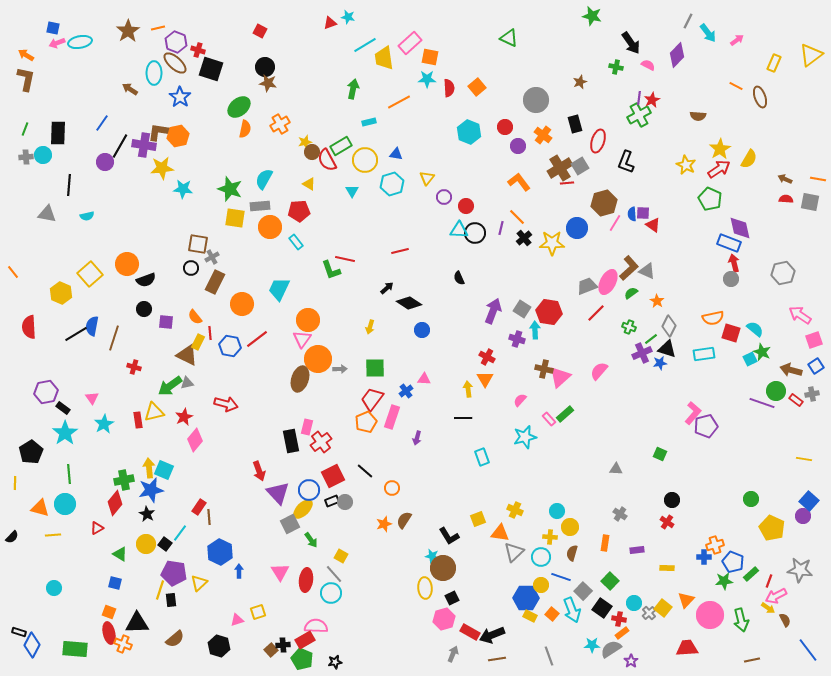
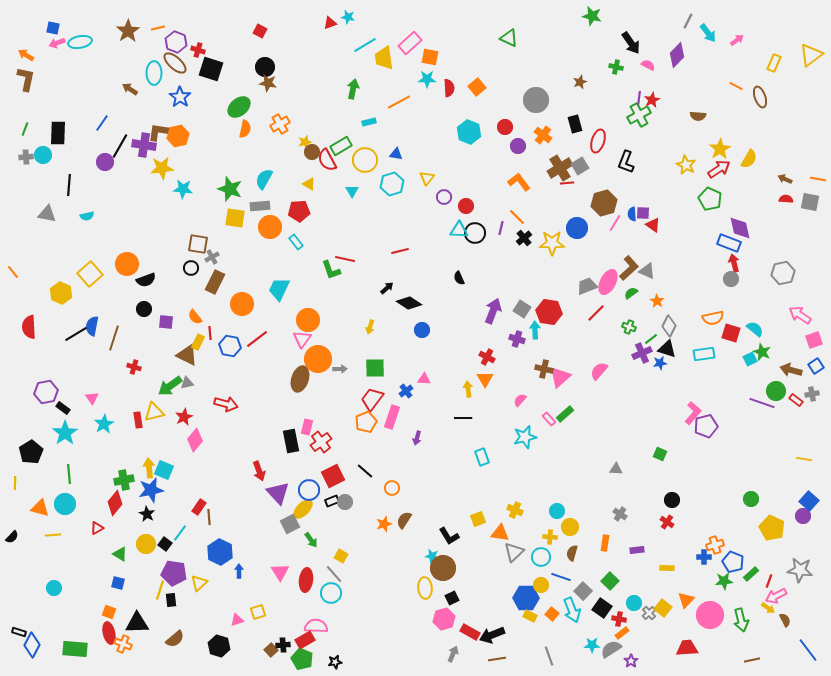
blue square at (115, 583): moved 3 px right
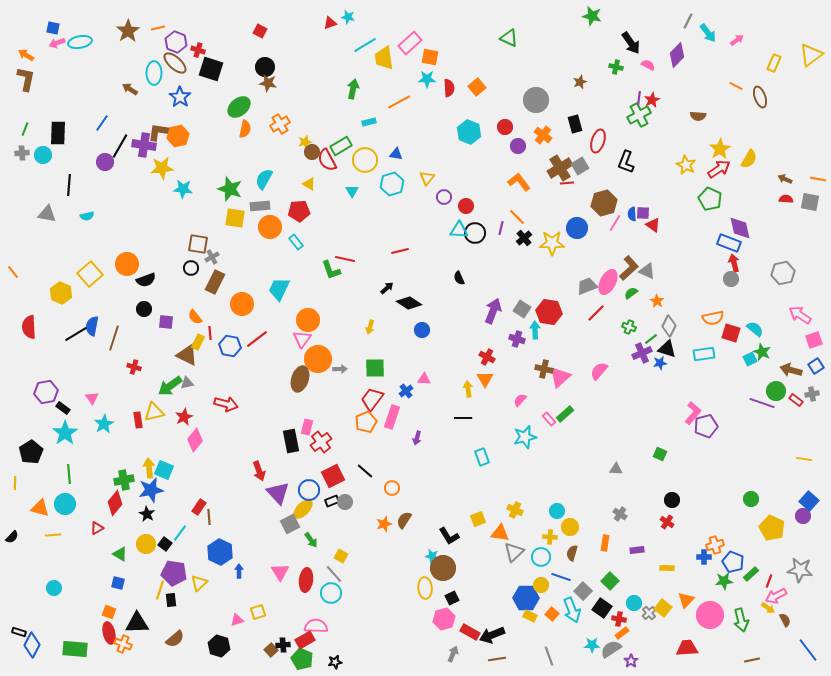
gray cross at (26, 157): moved 4 px left, 4 px up
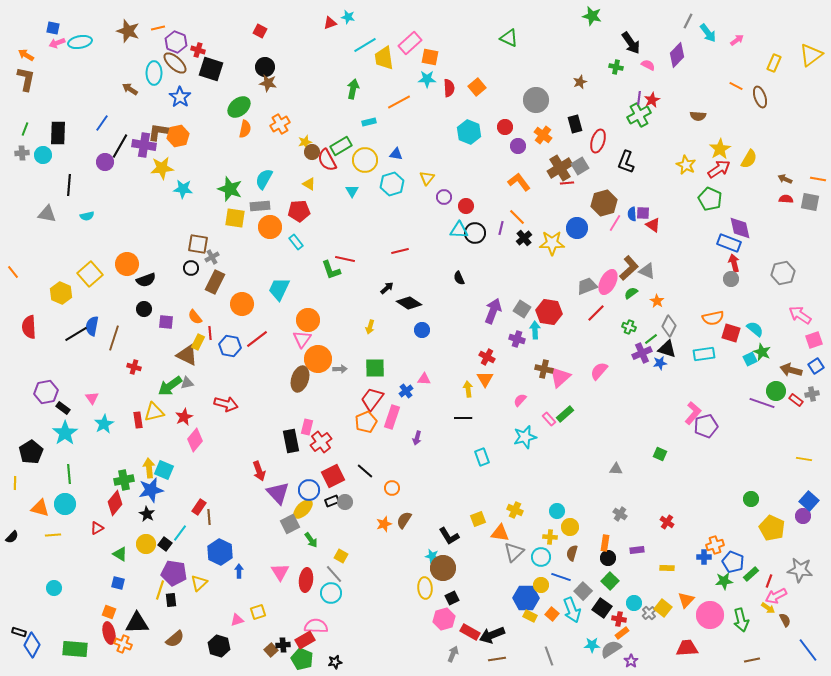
brown star at (128, 31): rotated 20 degrees counterclockwise
black circle at (672, 500): moved 64 px left, 58 px down
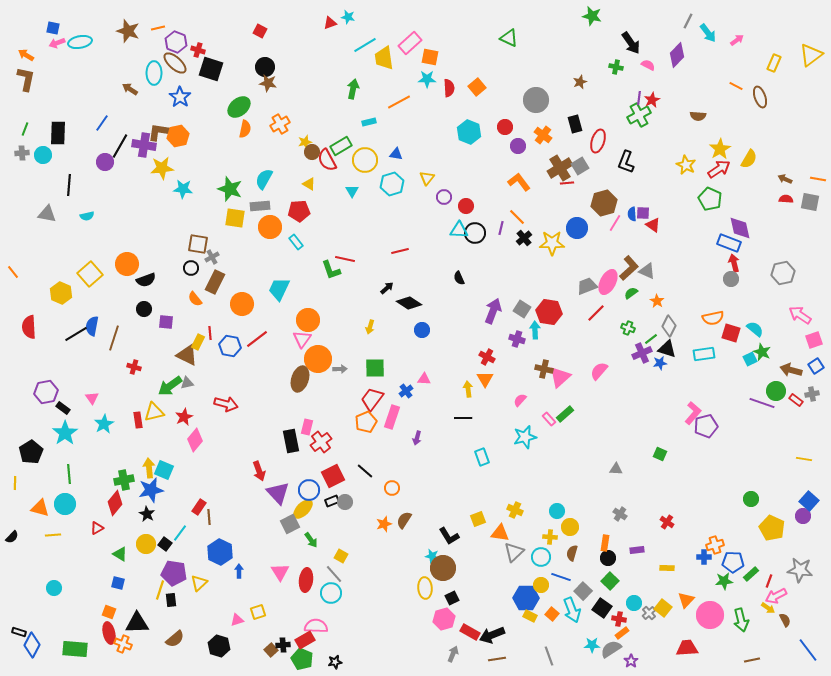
orange semicircle at (195, 317): moved 18 px up
green cross at (629, 327): moved 1 px left, 1 px down
blue pentagon at (733, 562): rotated 20 degrees counterclockwise
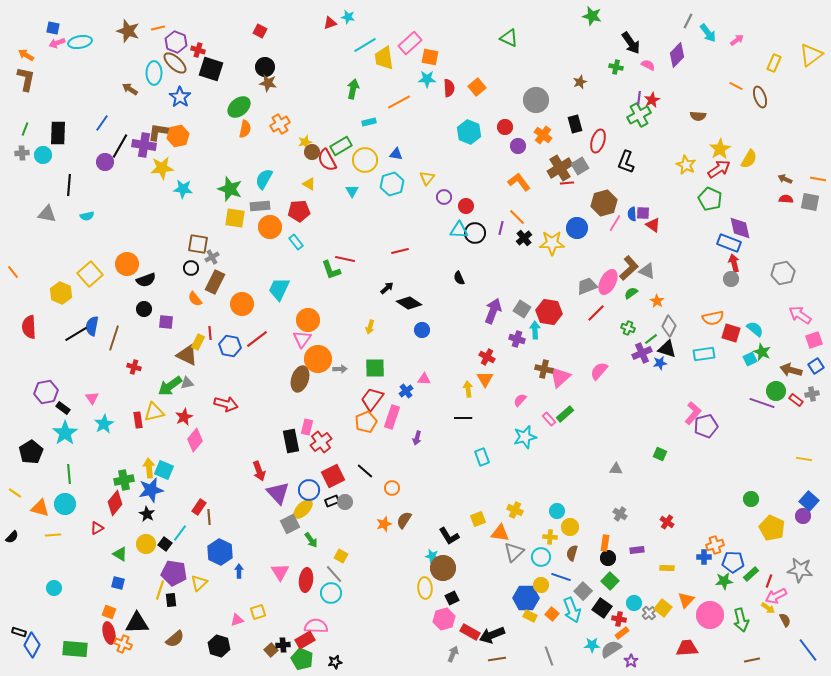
yellow line at (15, 483): moved 10 px down; rotated 56 degrees counterclockwise
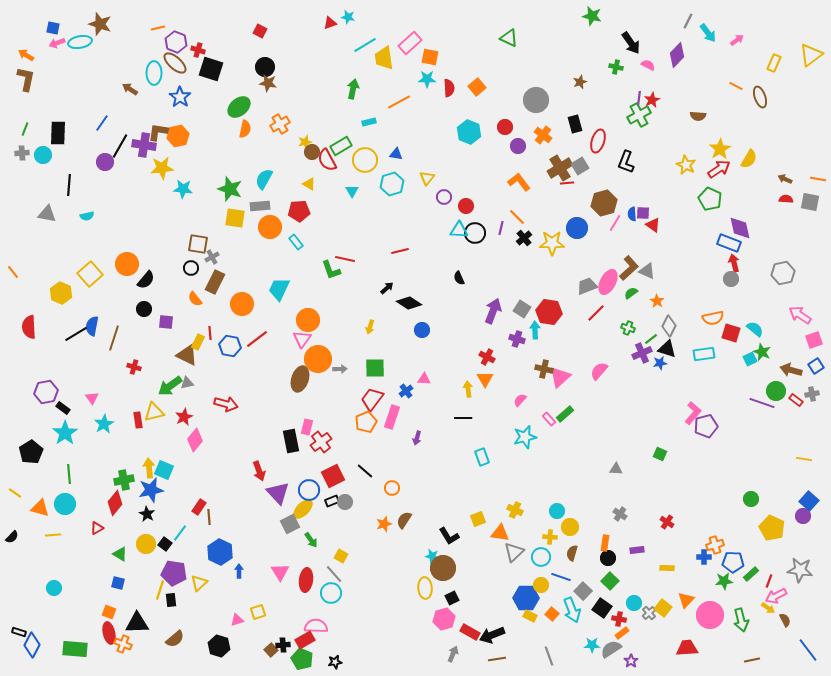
brown star at (128, 31): moved 28 px left, 7 px up
black semicircle at (146, 280): rotated 30 degrees counterclockwise
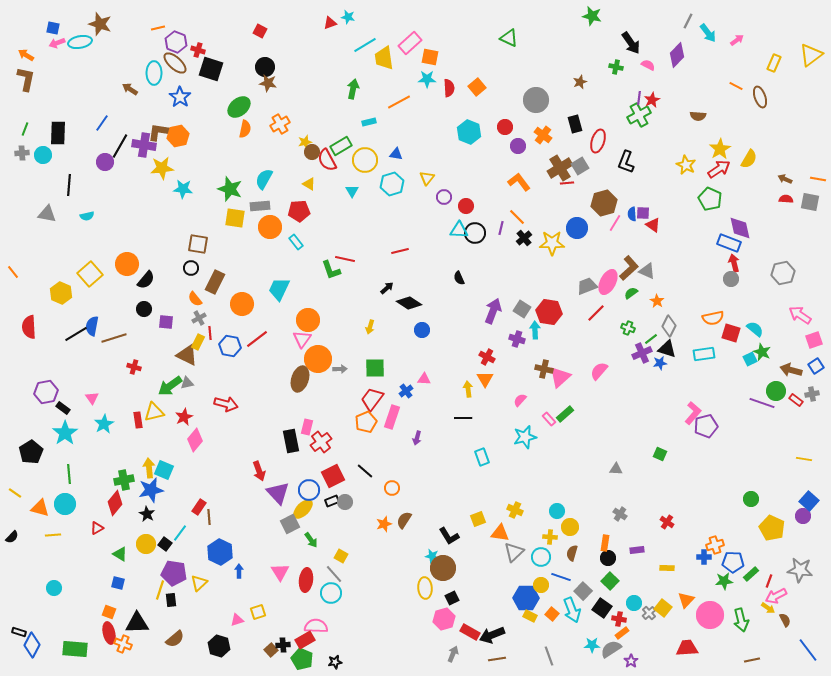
gray cross at (212, 257): moved 13 px left, 61 px down
brown line at (114, 338): rotated 55 degrees clockwise
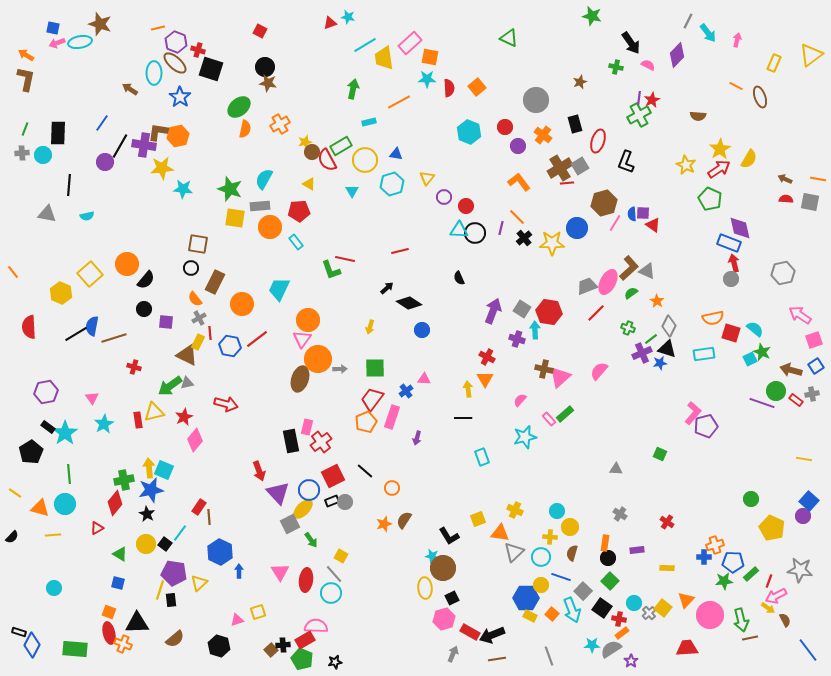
pink arrow at (737, 40): rotated 40 degrees counterclockwise
black rectangle at (63, 408): moved 15 px left, 19 px down
brown line at (752, 660): moved 2 px left, 22 px up
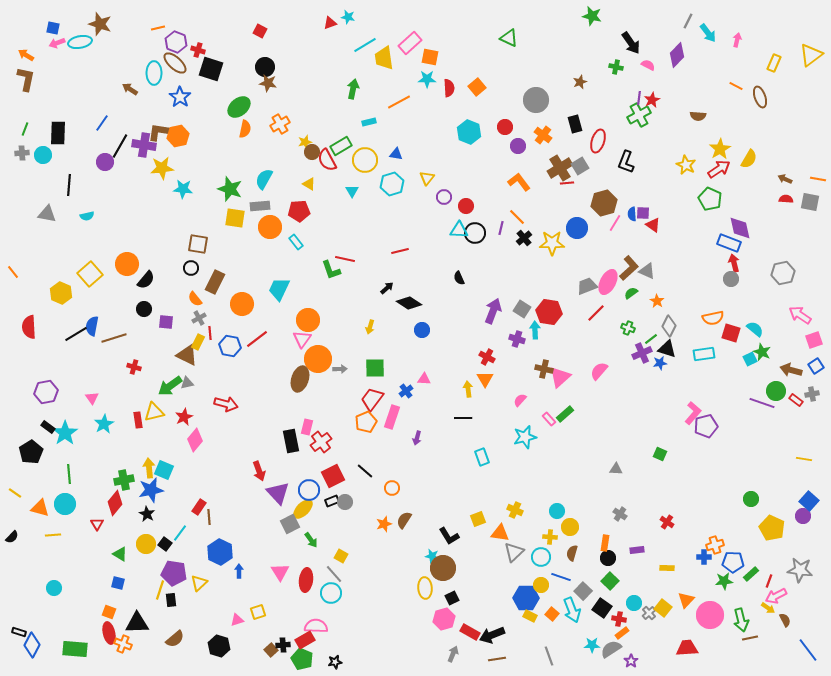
red triangle at (97, 528): moved 4 px up; rotated 32 degrees counterclockwise
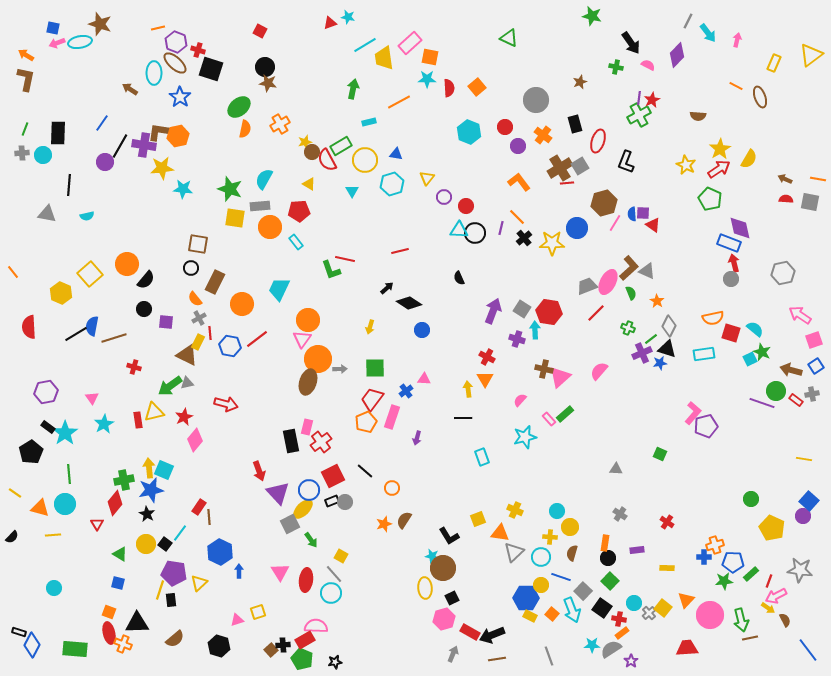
green semicircle at (631, 293): rotated 104 degrees clockwise
brown ellipse at (300, 379): moved 8 px right, 3 px down
